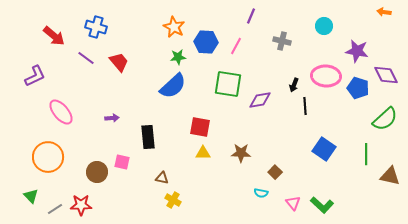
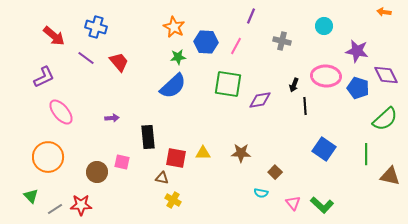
purple L-shape at (35, 76): moved 9 px right, 1 px down
red square at (200, 127): moved 24 px left, 31 px down
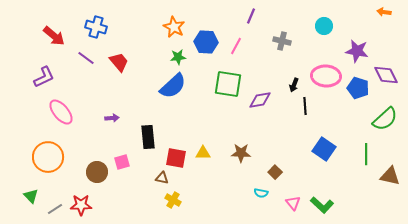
pink square at (122, 162): rotated 28 degrees counterclockwise
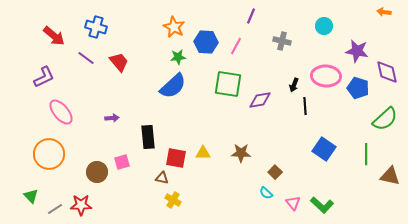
purple diamond at (386, 75): moved 1 px right, 3 px up; rotated 15 degrees clockwise
orange circle at (48, 157): moved 1 px right, 3 px up
cyan semicircle at (261, 193): moved 5 px right; rotated 32 degrees clockwise
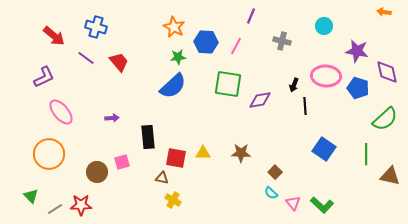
cyan semicircle at (266, 193): moved 5 px right
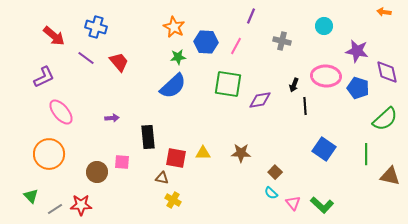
pink square at (122, 162): rotated 21 degrees clockwise
